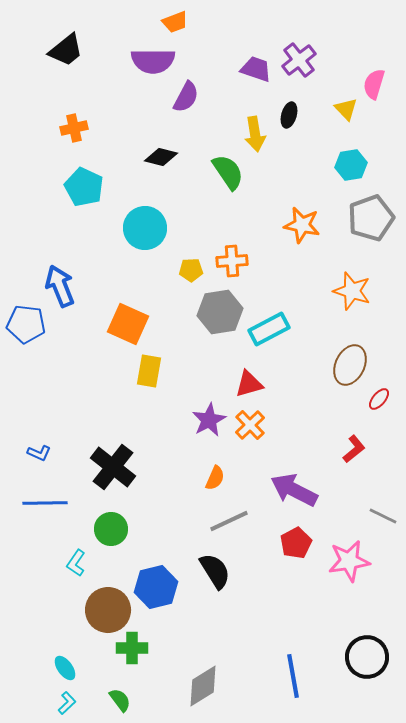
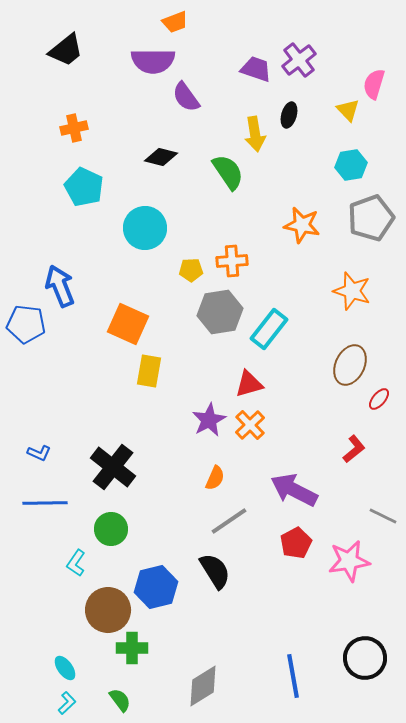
purple semicircle at (186, 97): rotated 116 degrees clockwise
yellow triangle at (346, 109): moved 2 px right, 1 px down
cyan rectangle at (269, 329): rotated 24 degrees counterclockwise
gray line at (229, 521): rotated 9 degrees counterclockwise
black circle at (367, 657): moved 2 px left, 1 px down
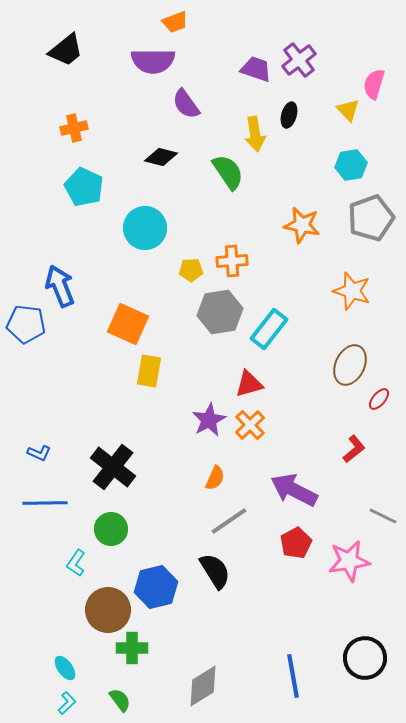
purple semicircle at (186, 97): moved 7 px down
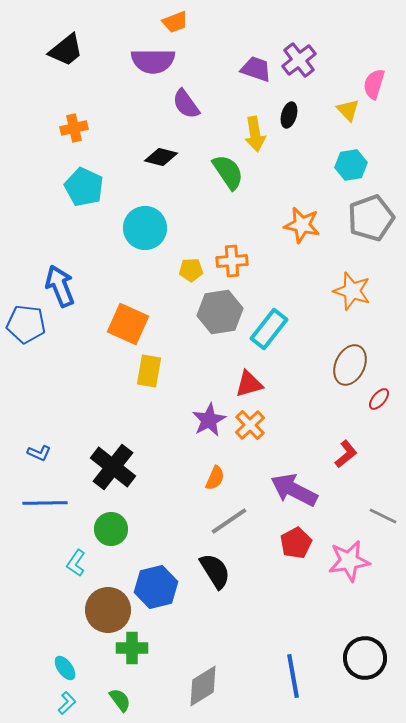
red L-shape at (354, 449): moved 8 px left, 5 px down
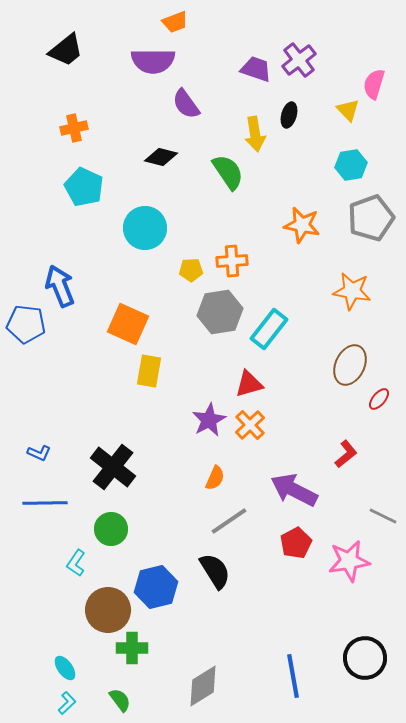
orange star at (352, 291): rotated 9 degrees counterclockwise
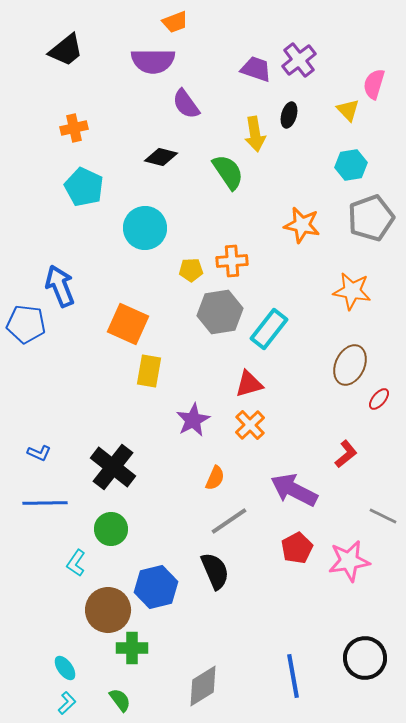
purple star at (209, 420): moved 16 px left
red pentagon at (296, 543): moved 1 px right, 5 px down
black semicircle at (215, 571): rotated 9 degrees clockwise
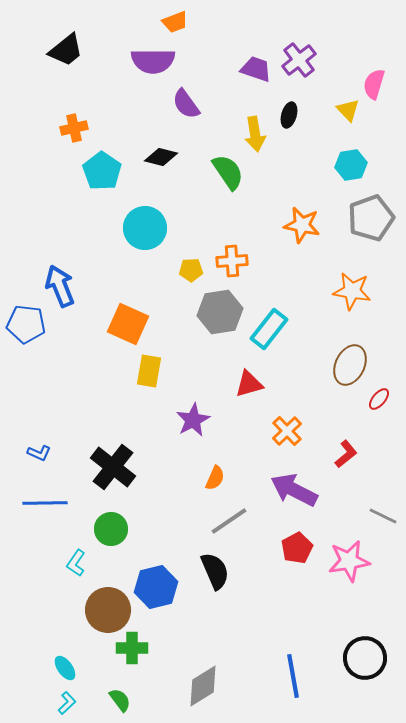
cyan pentagon at (84, 187): moved 18 px right, 16 px up; rotated 9 degrees clockwise
orange cross at (250, 425): moved 37 px right, 6 px down
